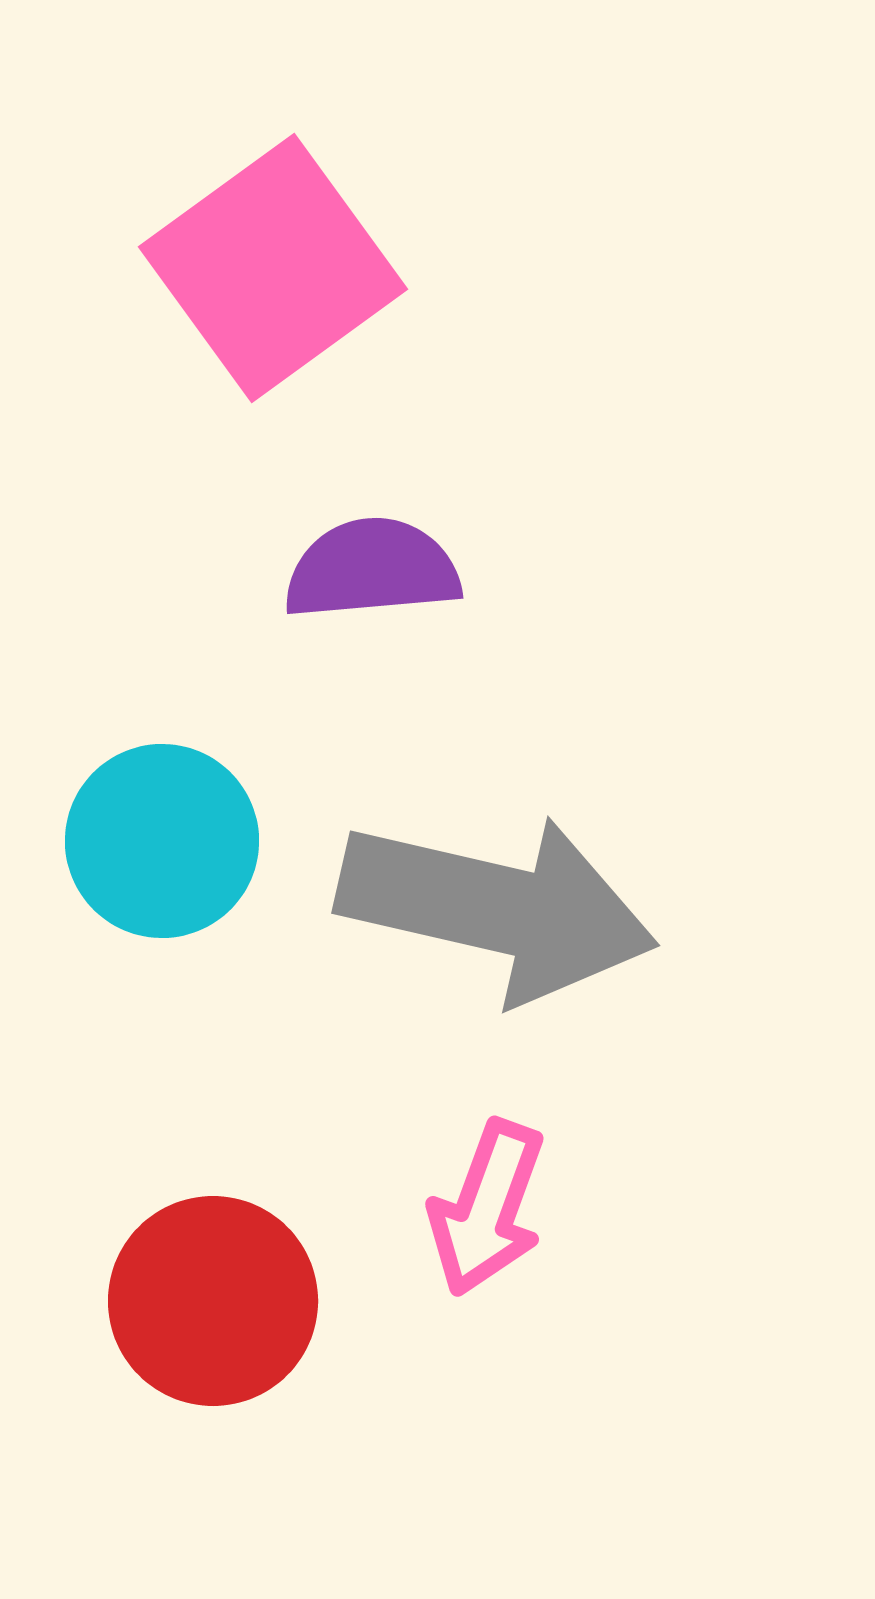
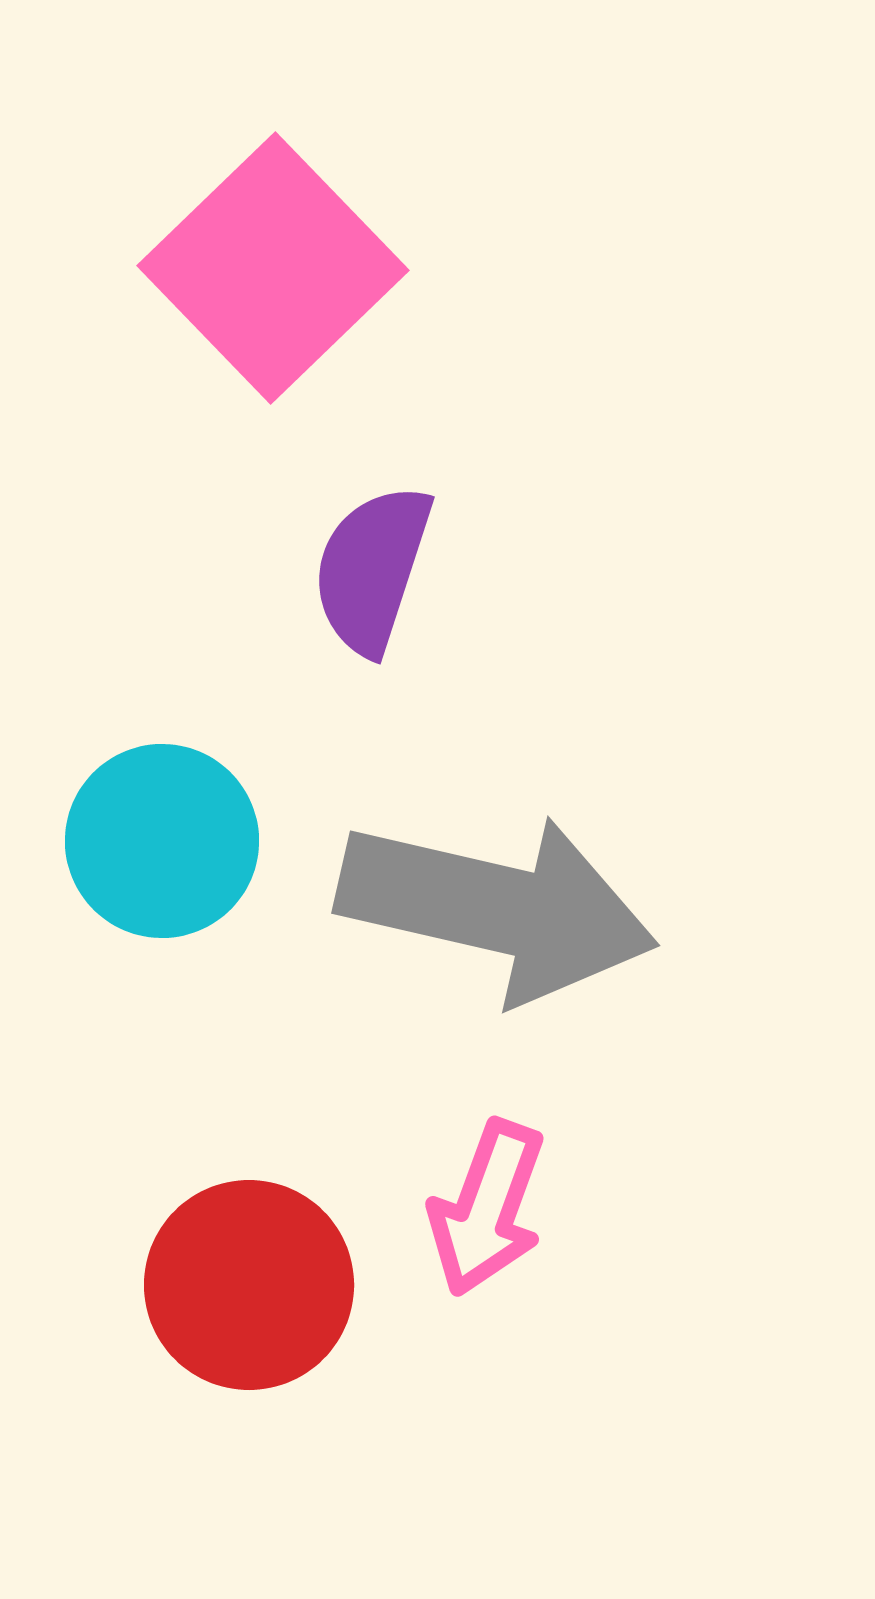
pink square: rotated 8 degrees counterclockwise
purple semicircle: rotated 67 degrees counterclockwise
red circle: moved 36 px right, 16 px up
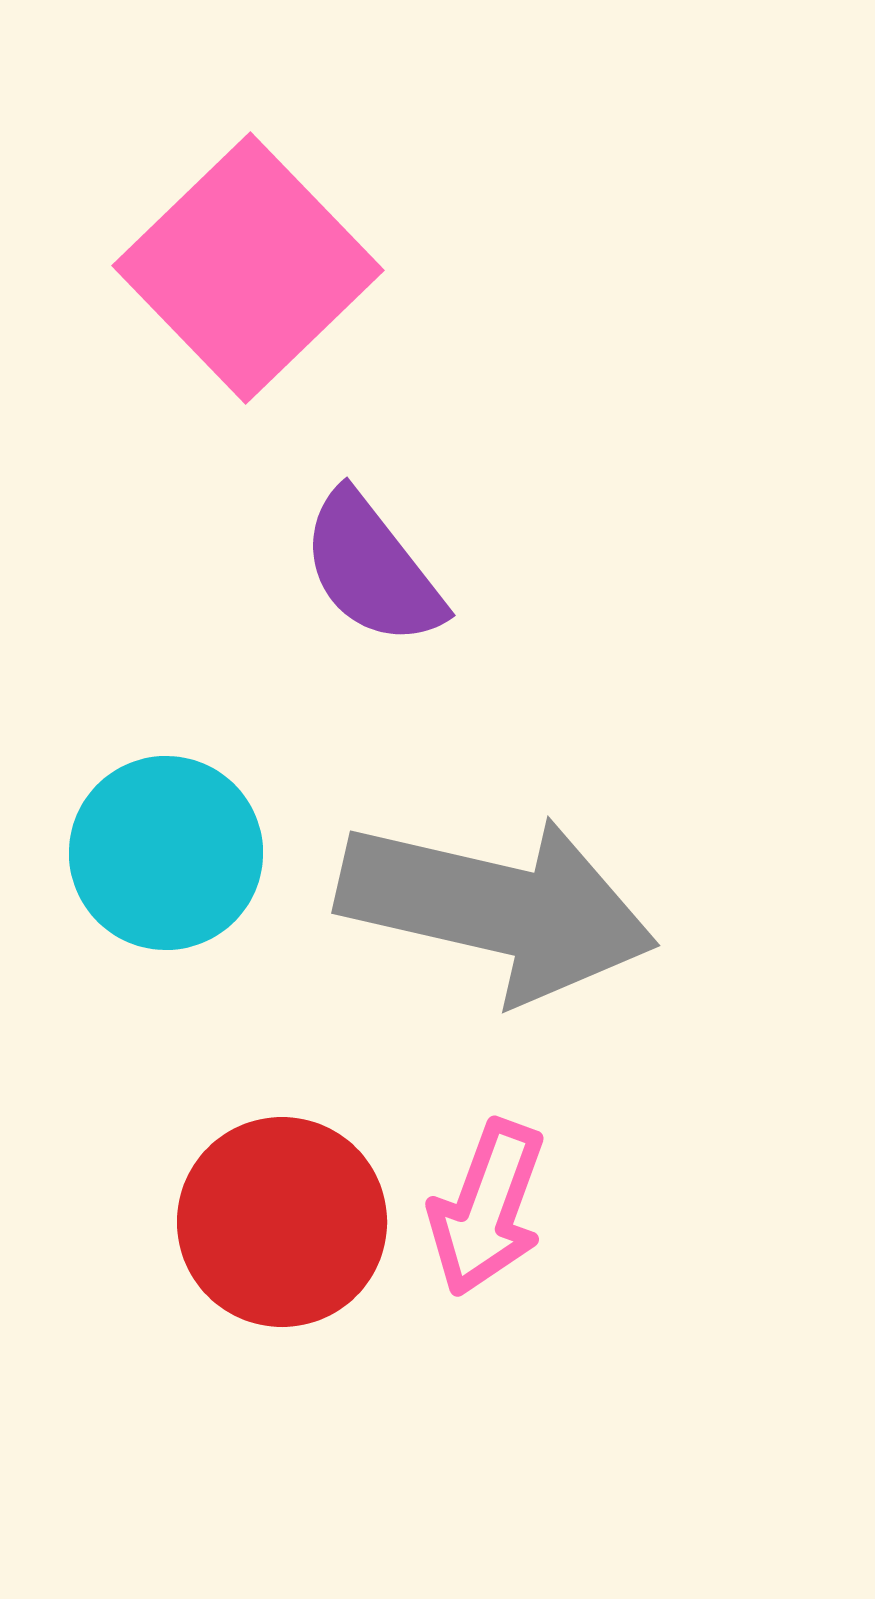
pink square: moved 25 px left
purple semicircle: rotated 56 degrees counterclockwise
cyan circle: moved 4 px right, 12 px down
red circle: moved 33 px right, 63 px up
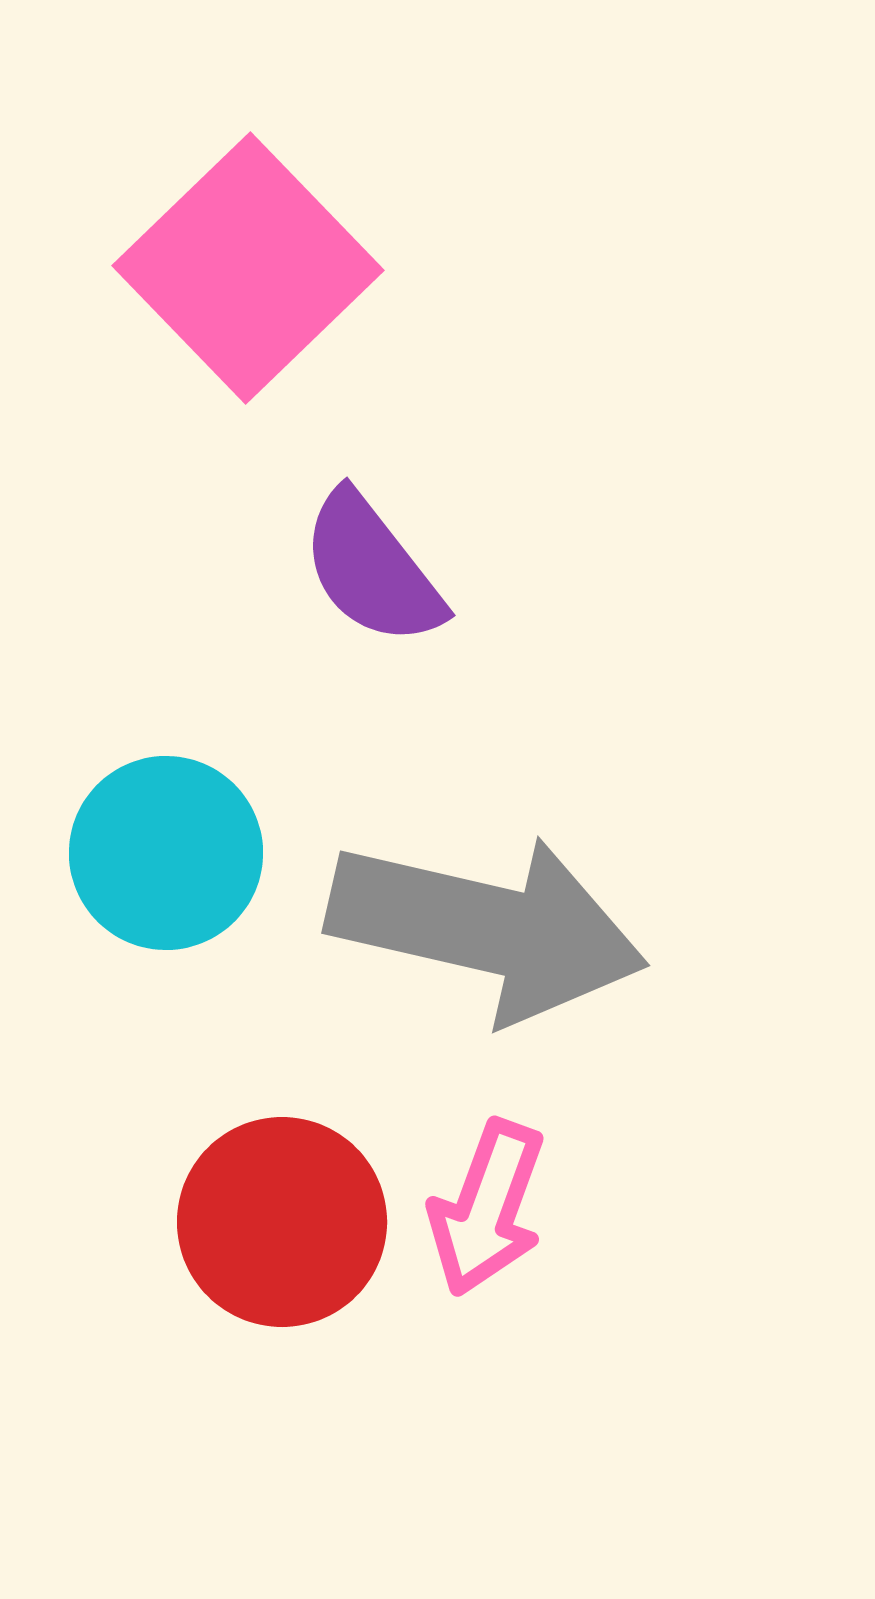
gray arrow: moved 10 px left, 20 px down
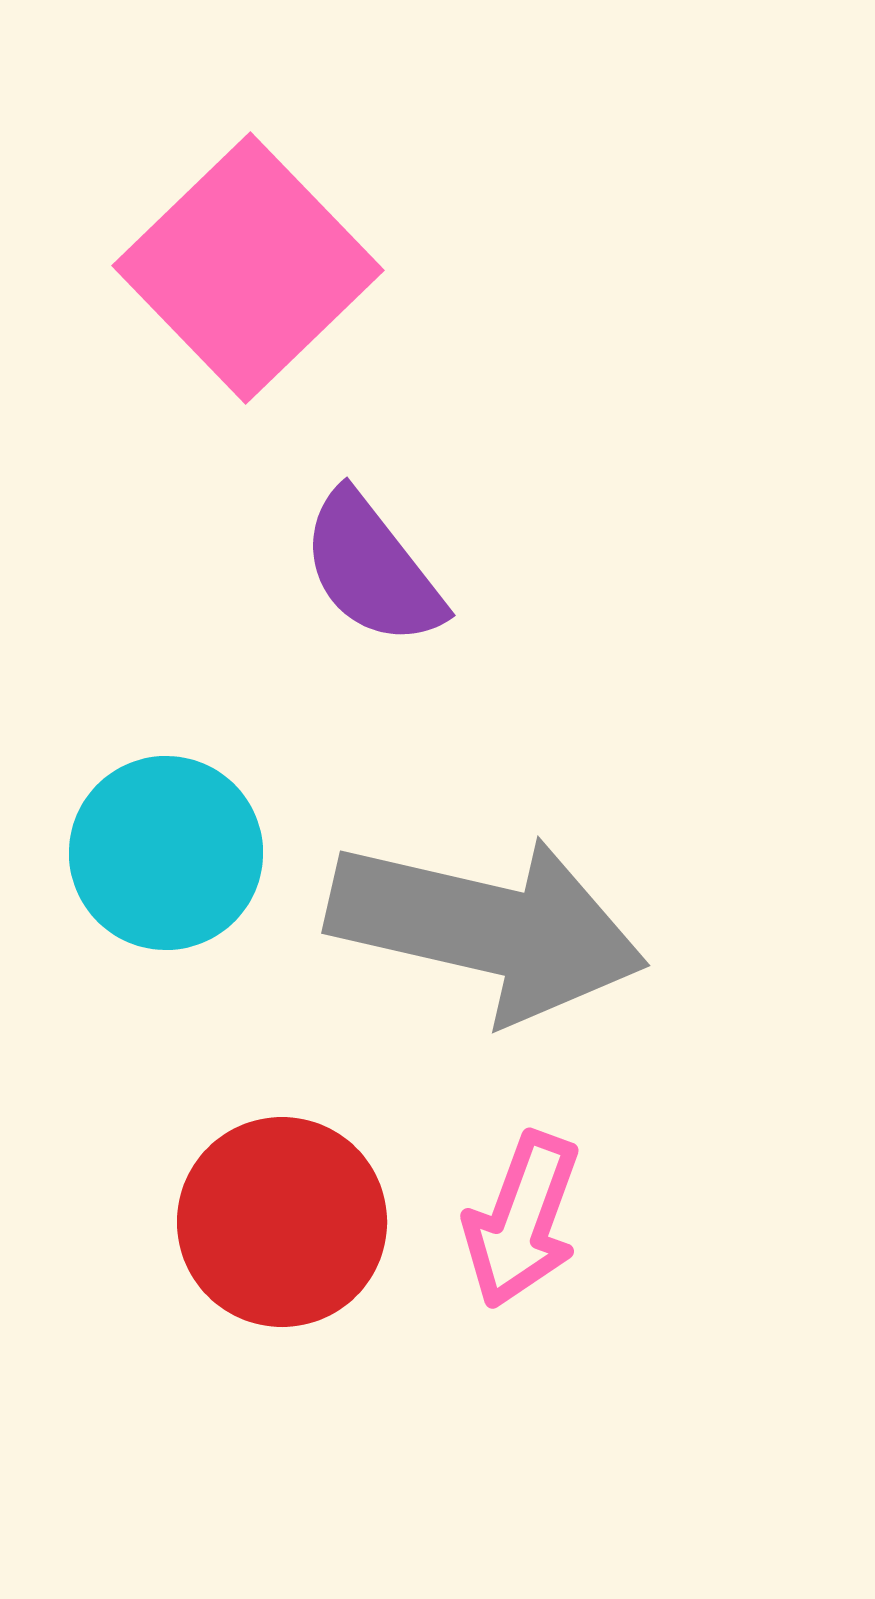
pink arrow: moved 35 px right, 12 px down
